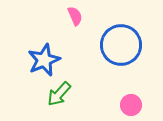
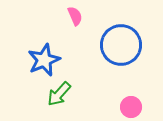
pink circle: moved 2 px down
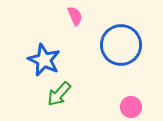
blue star: rotated 24 degrees counterclockwise
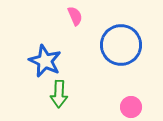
blue star: moved 1 px right, 1 px down
green arrow: rotated 40 degrees counterclockwise
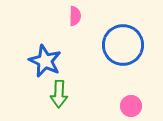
pink semicircle: rotated 24 degrees clockwise
blue circle: moved 2 px right
pink circle: moved 1 px up
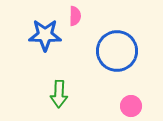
blue circle: moved 6 px left, 6 px down
blue star: moved 26 px up; rotated 24 degrees counterclockwise
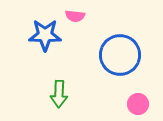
pink semicircle: rotated 96 degrees clockwise
blue circle: moved 3 px right, 4 px down
pink circle: moved 7 px right, 2 px up
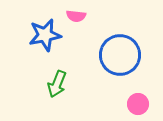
pink semicircle: moved 1 px right
blue star: rotated 12 degrees counterclockwise
green arrow: moved 2 px left, 10 px up; rotated 20 degrees clockwise
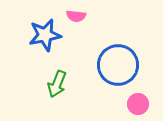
blue circle: moved 2 px left, 10 px down
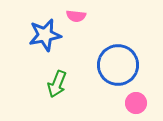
pink circle: moved 2 px left, 1 px up
